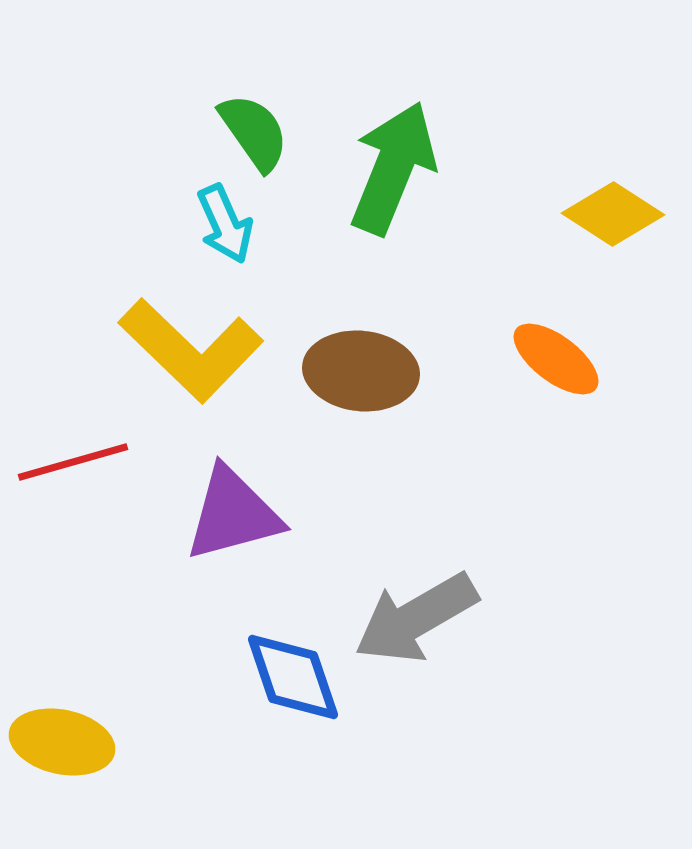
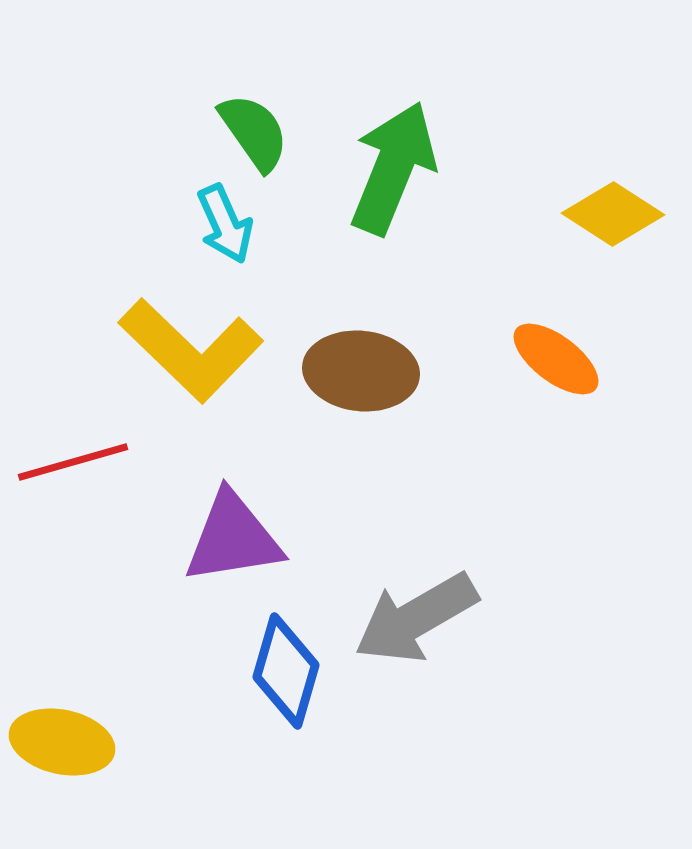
purple triangle: moved 24 px down; rotated 6 degrees clockwise
blue diamond: moved 7 px left, 6 px up; rotated 35 degrees clockwise
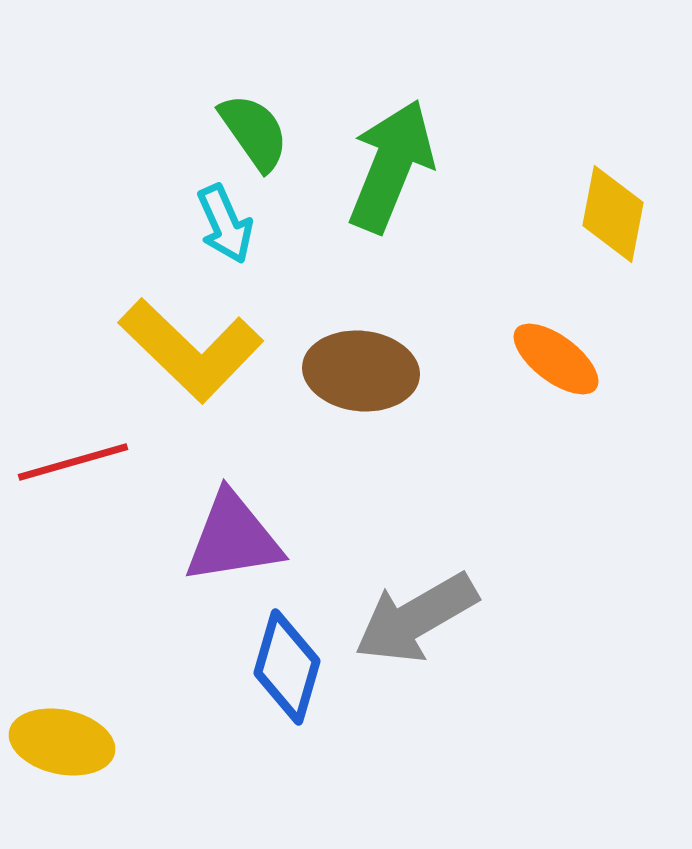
green arrow: moved 2 px left, 2 px up
yellow diamond: rotated 68 degrees clockwise
blue diamond: moved 1 px right, 4 px up
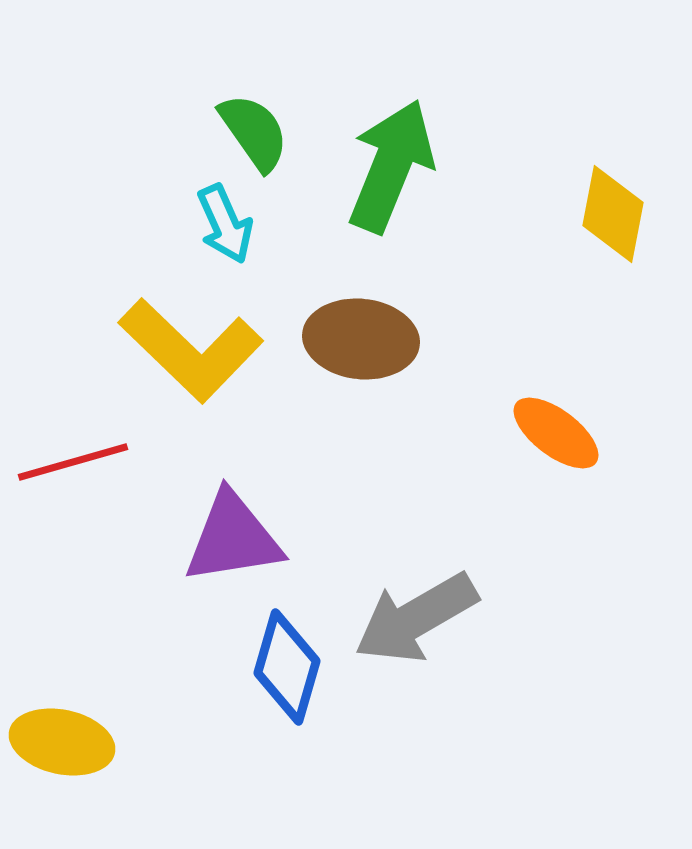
orange ellipse: moved 74 px down
brown ellipse: moved 32 px up
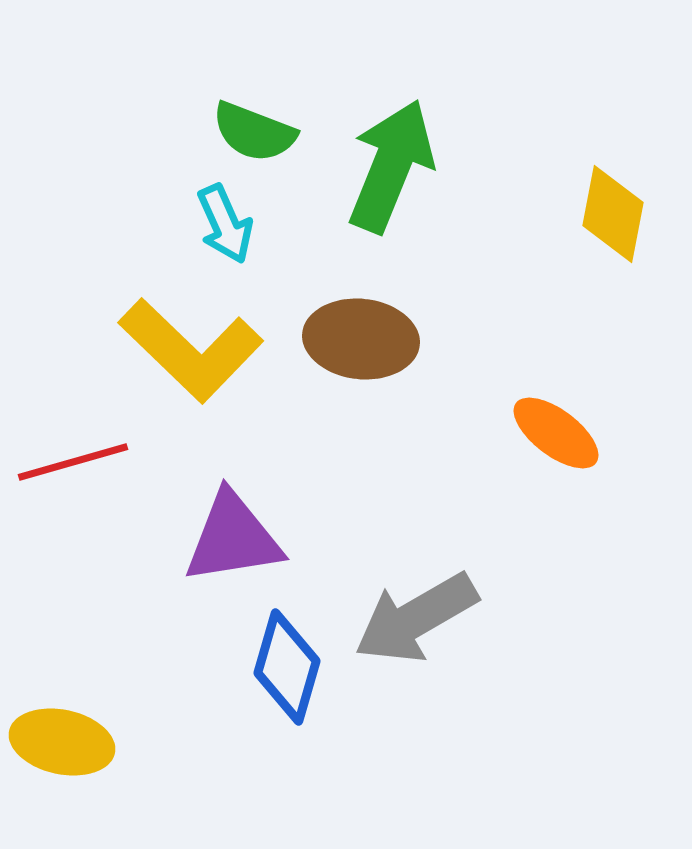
green semicircle: rotated 146 degrees clockwise
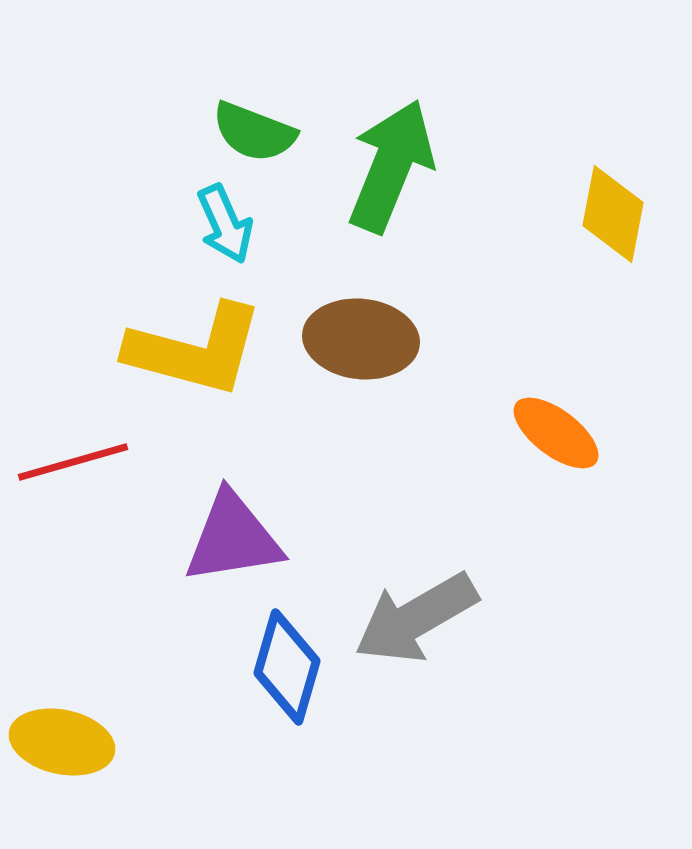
yellow L-shape: moved 4 px right; rotated 29 degrees counterclockwise
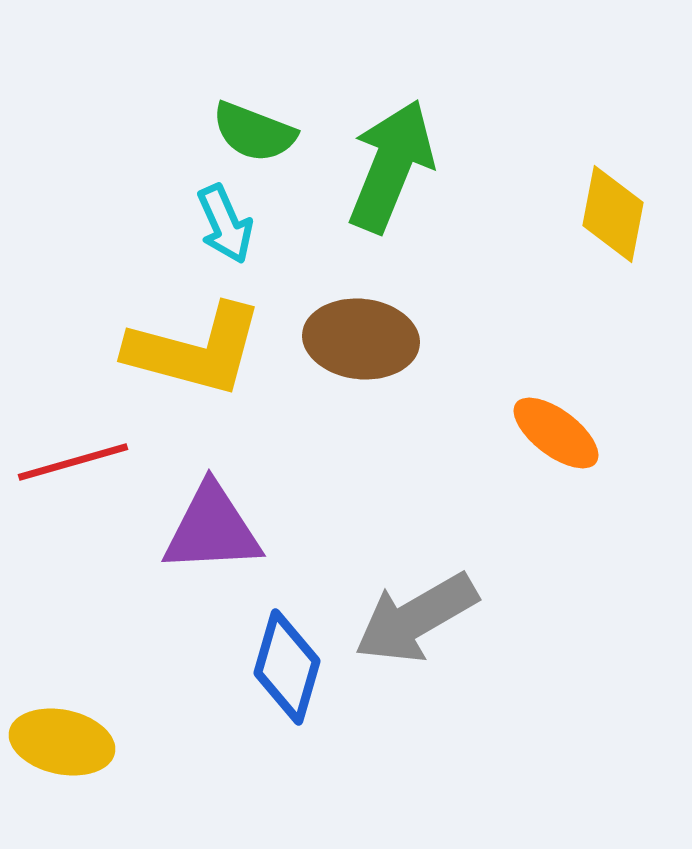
purple triangle: moved 21 px left, 9 px up; rotated 6 degrees clockwise
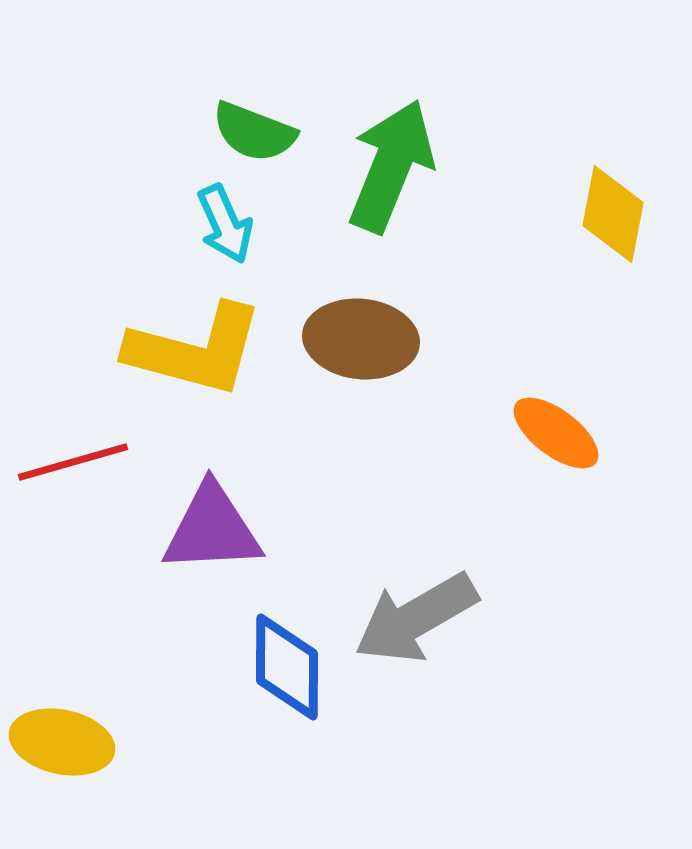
blue diamond: rotated 16 degrees counterclockwise
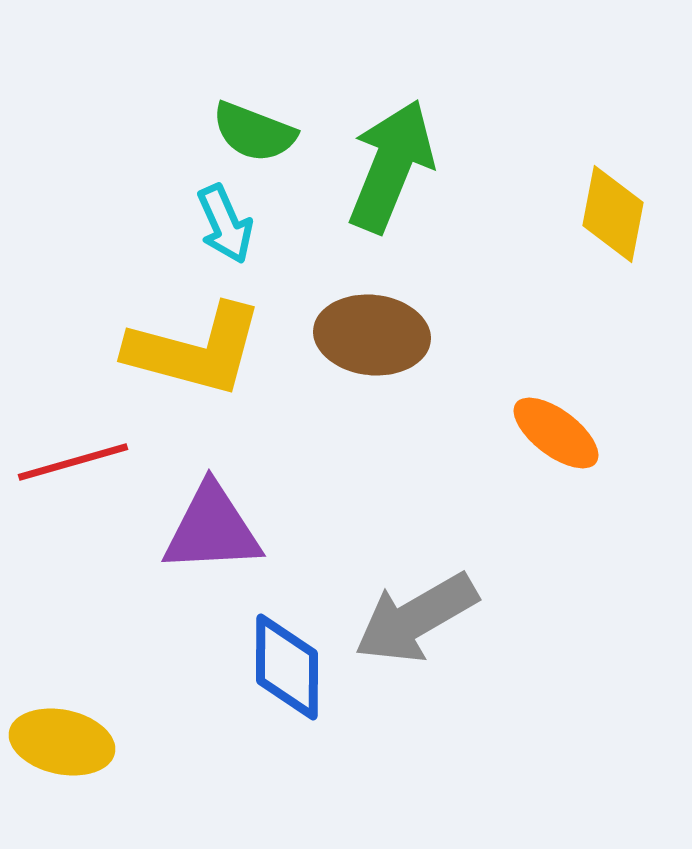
brown ellipse: moved 11 px right, 4 px up
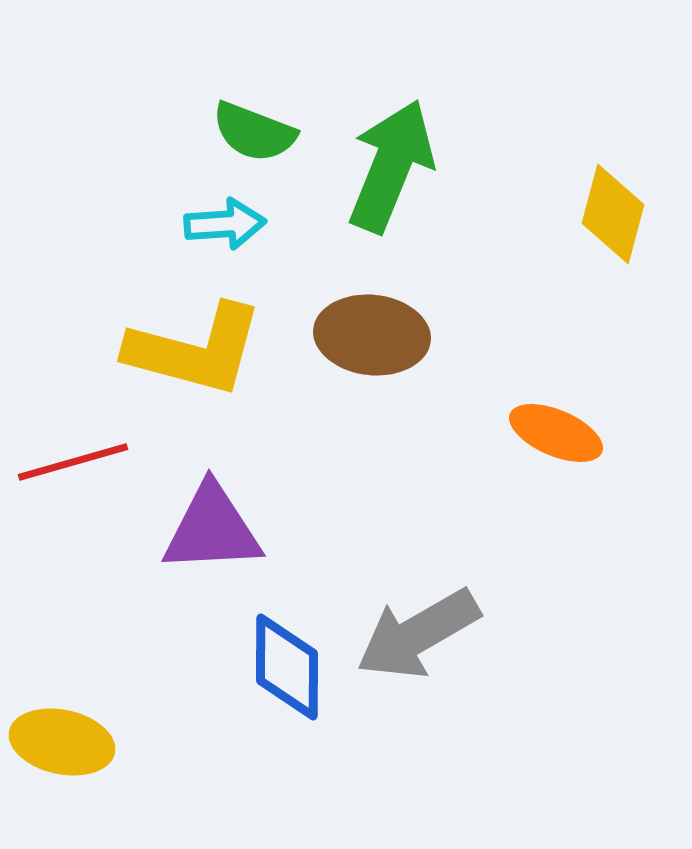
yellow diamond: rotated 4 degrees clockwise
cyan arrow: rotated 70 degrees counterclockwise
orange ellipse: rotated 14 degrees counterclockwise
gray arrow: moved 2 px right, 16 px down
